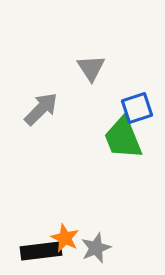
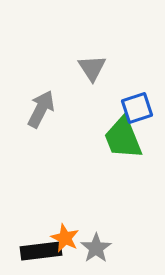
gray triangle: moved 1 px right
gray arrow: rotated 18 degrees counterclockwise
gray star: rotated 12 degrees counterclockwise
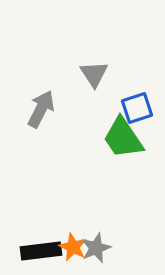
gray triangle: moved 2 px right, 6 px down
green trapezoid: rotated 12 degrees counterclockwise
orange star: moved 8 px right, 9 px down
gray star: rotated 12 degrees clockwise
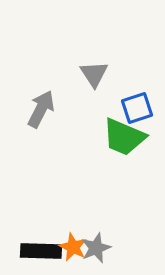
green trapezoid: moved 1 px right, 1 px up; rotated 33 degrees counterclockwise
black rectangle: rotated 9 degrees clockwise
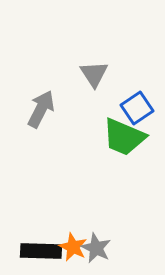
blue square: rotated 16 degrees counterclockwise
gray star: rotated 24 degrees counterclockwise
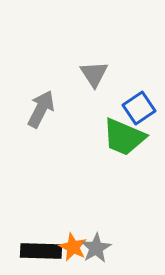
blue square: moved 2 px right
gray star: rotated 16 degrees clockwise
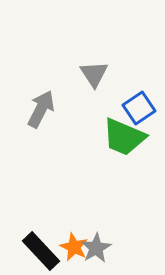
orange star: moved 1 px right
black rectangle: rotated 45 degrees clockwise
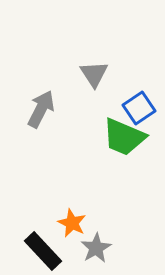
orange star: moved 2 px left, 24 px up
black rectangle: moved 2 px right
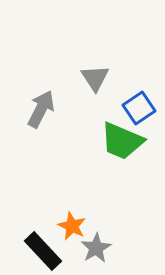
gray triangle: moved 1 px right, 4 px down
green trapezoid: moved 2 px left, 4 px down
orange star: moved 3 px down
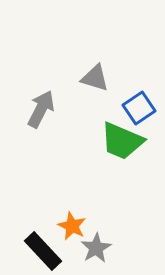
gray triangle: rotated 40 degrees counterclockwise
